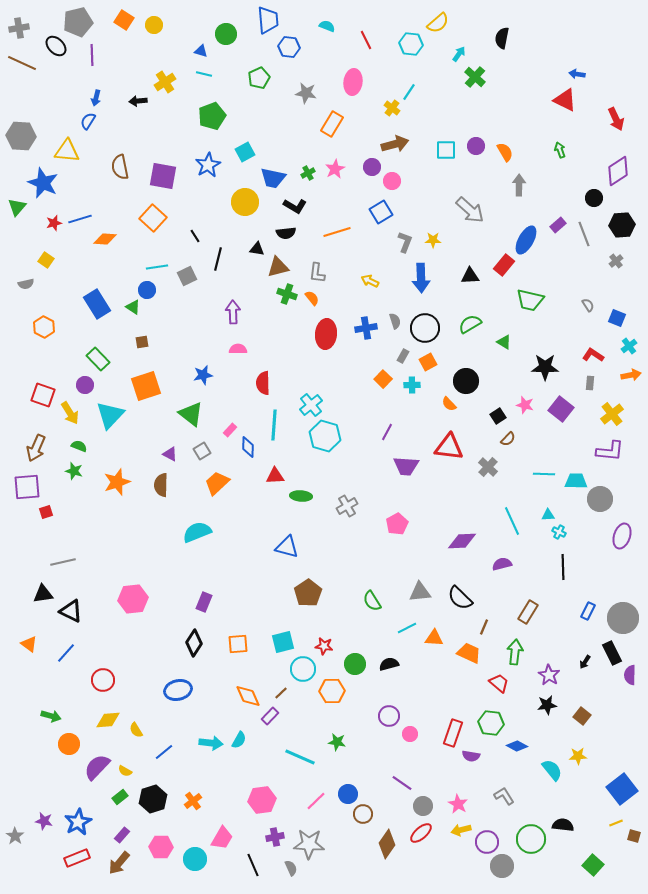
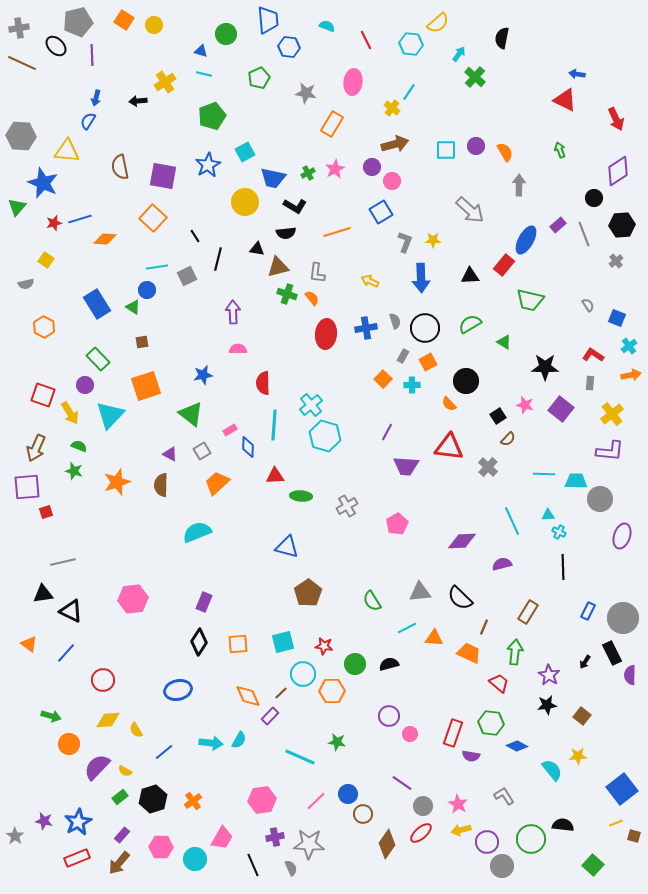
pink rectangle at (230, 430): rotated 16 degrees clockwise
black diamond at (194, 643): moved 5 px right, 1 px up
cyan circle at (303, 669): moved 5 px down
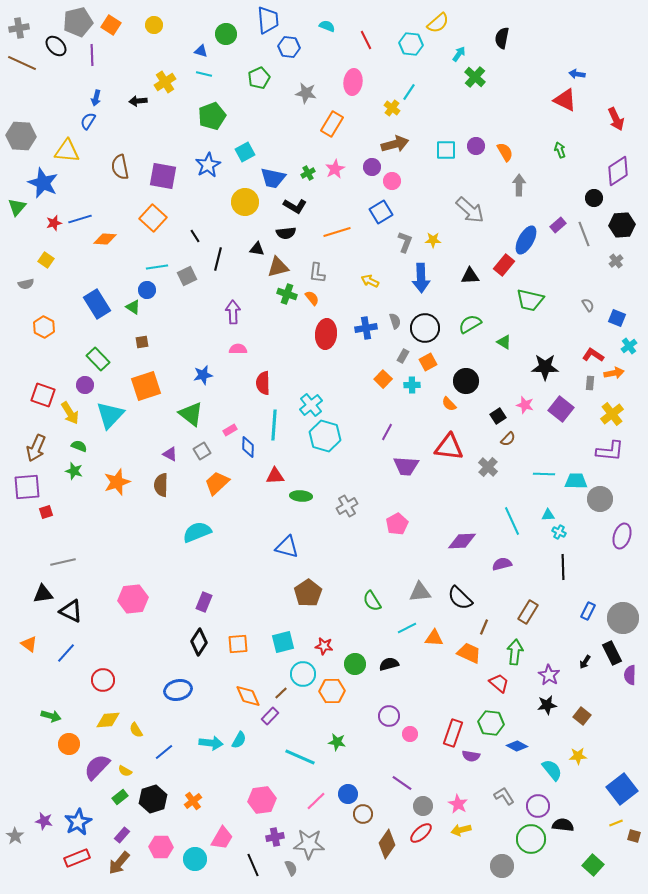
orange square at (124, 20): moved 13 px left, 5 px down
orange arrow at (631, 375): moved 17 px left, 2 px up
purple circle at (487, 842): moved 51 px right, 36 px up
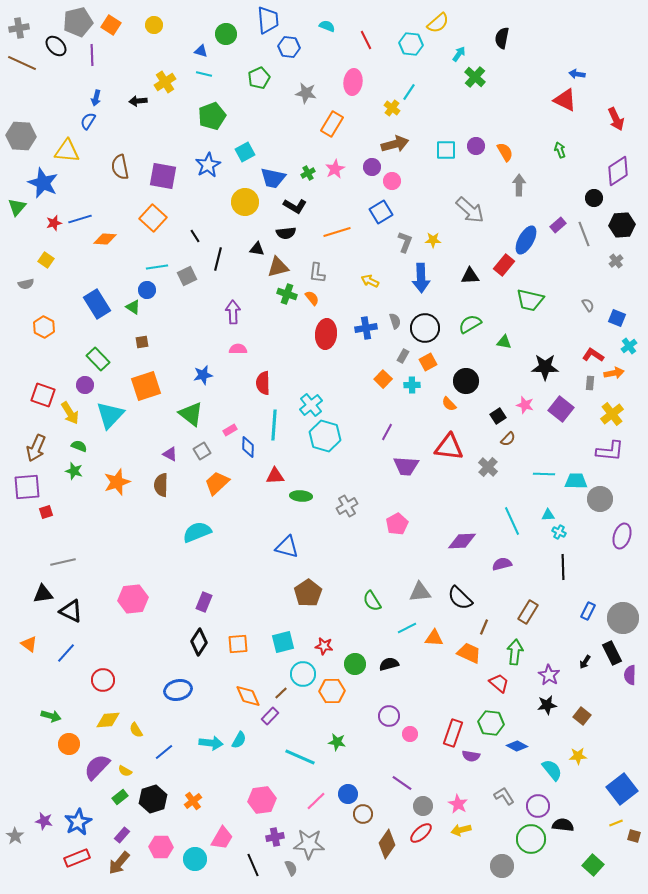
green triangle at (504, 342): rotated 21 degrees counterclockwise
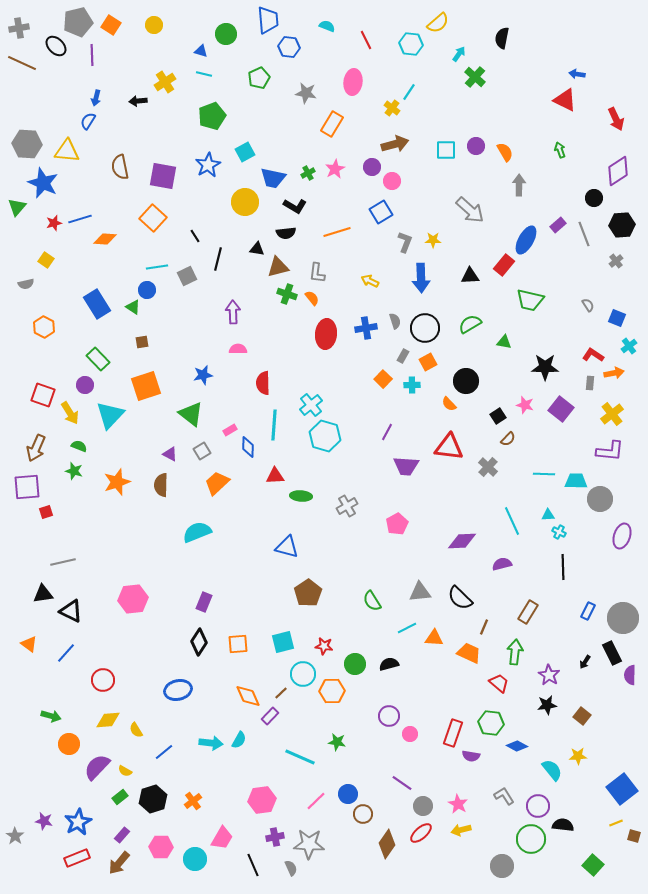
gray hexagon at (21, 136): moved 6 px right, 8 px down
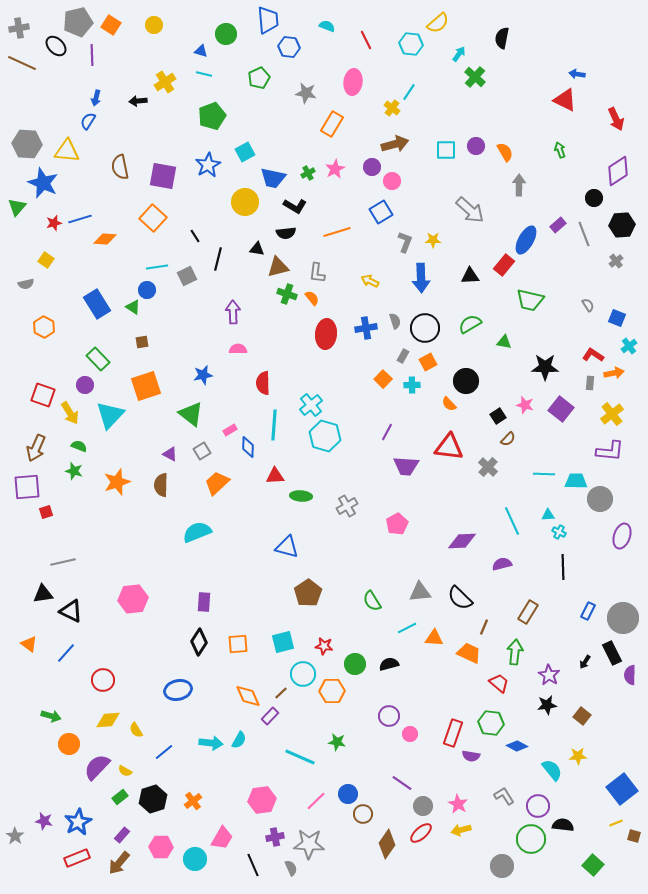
purple rectangle at (204, 602): rotated 18 degrees counterclockwise
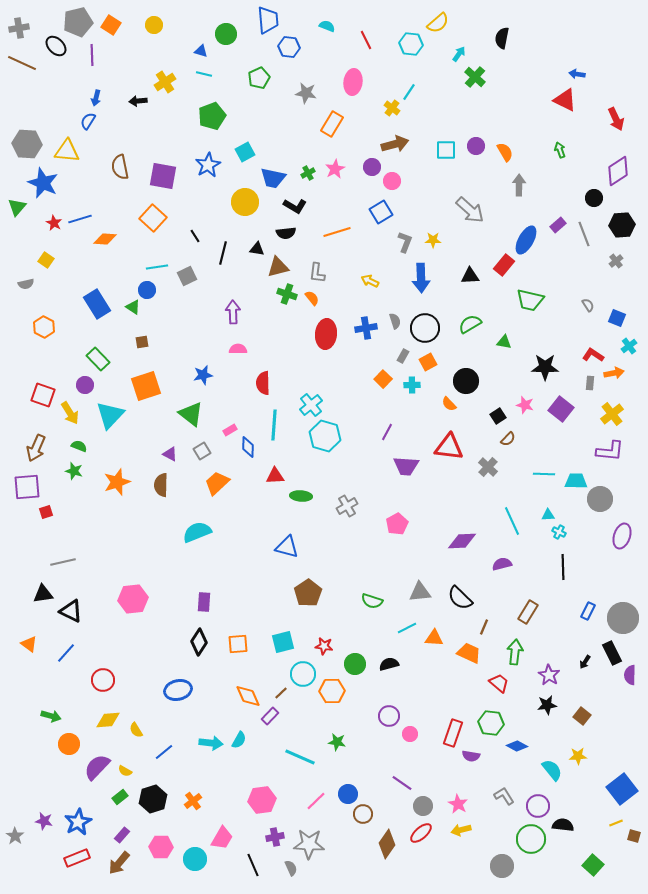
red star at (54, 223): rotated 28 degrees counterclockwise
black line at (218, 259): moved 5 px right, 6 px up
green semicircle at (372, 601): rotated 40 degrees counterclockwise
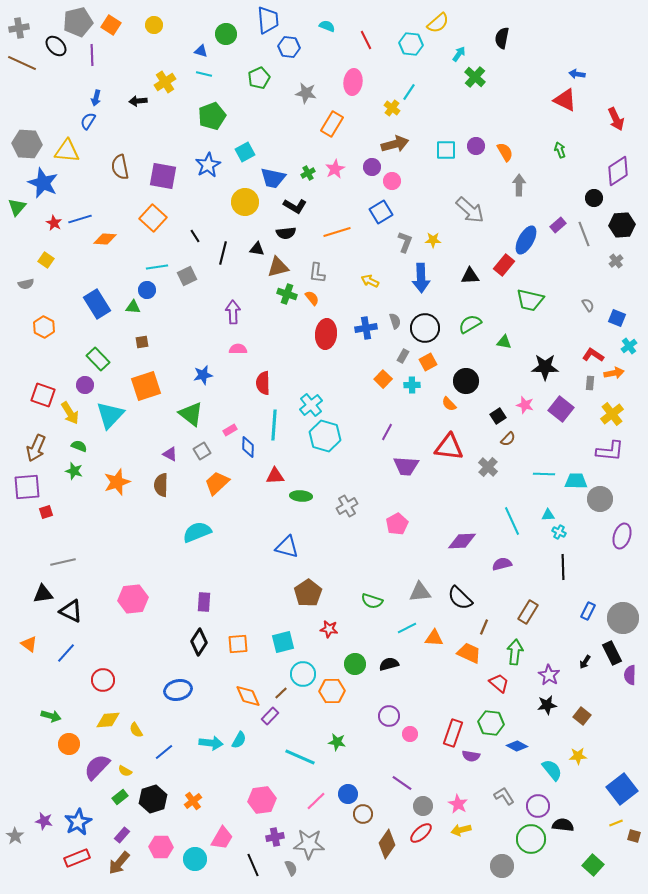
green triangle at (133, 307): rotated 28 degrees counterclockwise
red star at (324, 646): moved 5 px right, 17 px up
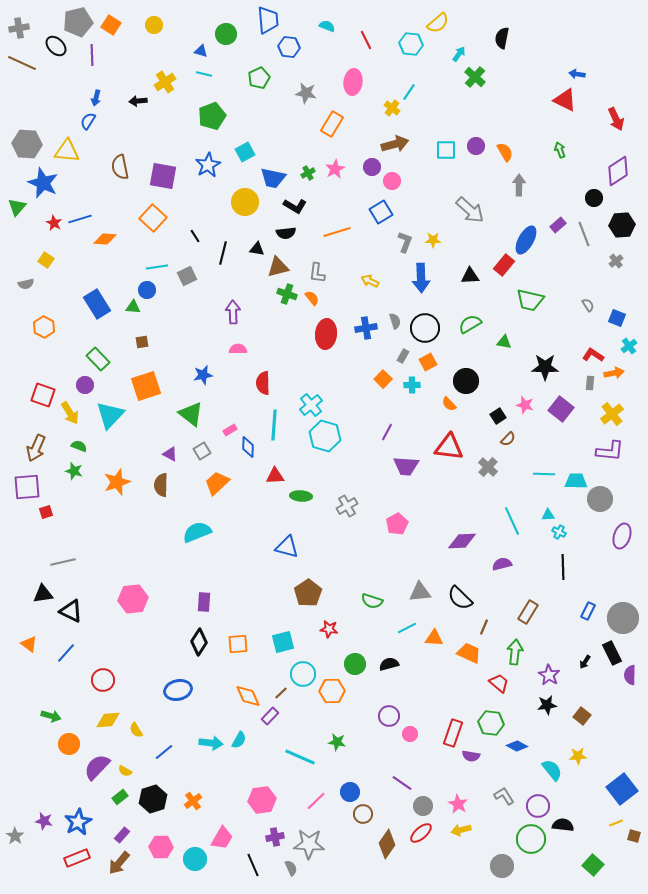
blue circle at (348, 794): moved 2 px right, 2 px up
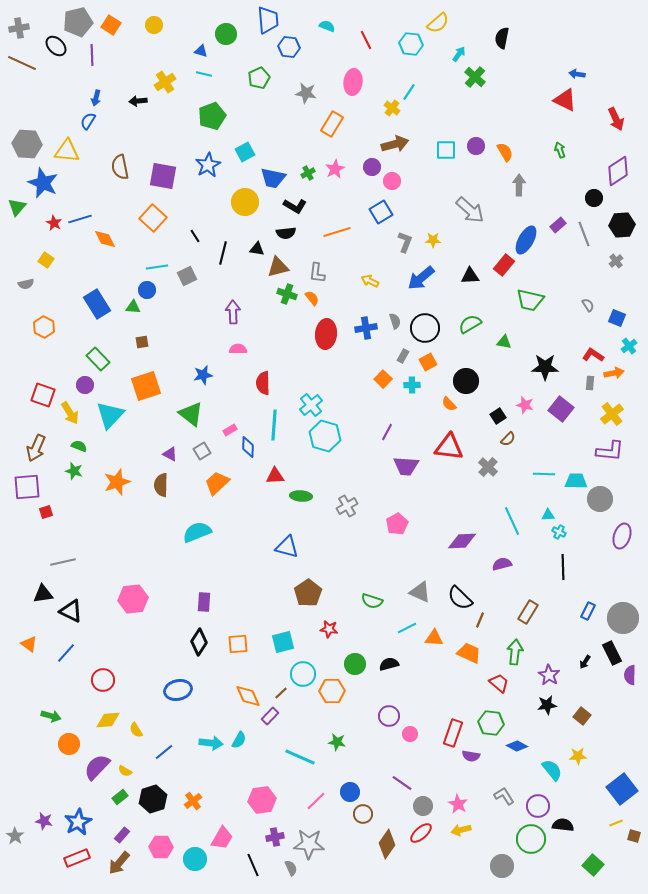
orange diamond at (105, 239): rotated 60 degrees clockwise
blue arrow at (421, 278): rotated 52 degrees clockwise
gray triangle at (420, 592): rotated 30 degrees clockwise
brown line at (484, 627): moved 4 px left, 7 px up
